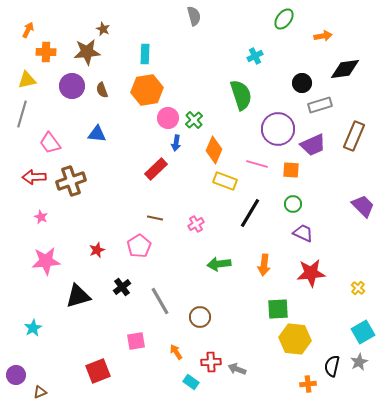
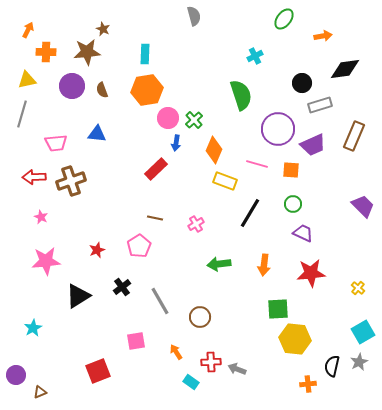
pink trapezoid at (50, 143): moved 6 px right; rotated 60 degrees counterclockwise
black triangle at (78, 296): rotated 16 degrees counterclockwise
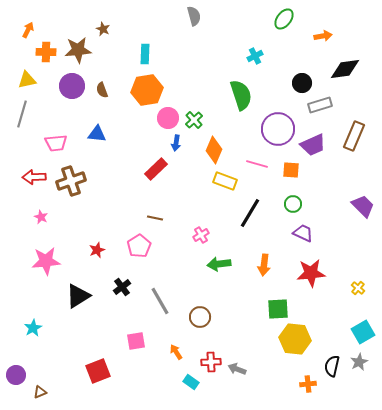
brown star at (87, 52): moved 9 px left, 2 px up
pink cross at (196, 224): moved 5 px right, 11 px down
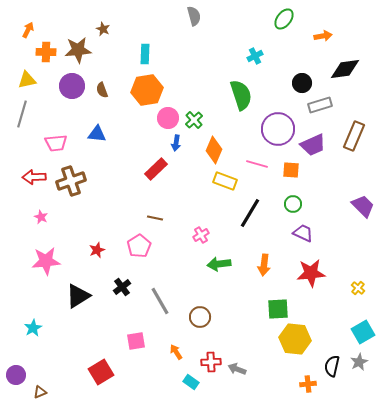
red square at (98, 371): moved 3 px right, 1 px down; rotated 10 degrees counterclockwise
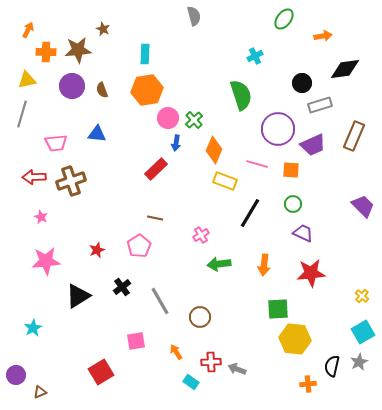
yellow cross at (358, 288): moved 4 px right, 8 px down
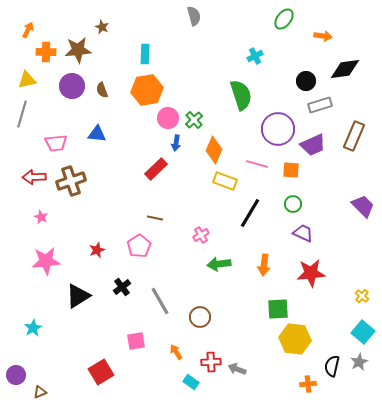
brown star at (103, 29): moved 1 px left, 2 px up
orange arrow at (323, 36): rotated 18 degrees clockwise
black circle at (302, 83): moved 4 px right, 2 px up
cyan square at (363, 332): rotated 20 degrees counterclockwise
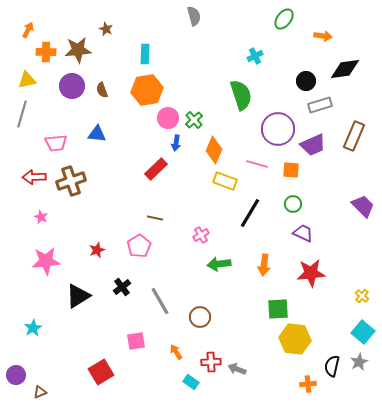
brown star at (102, 27): moved 4 px right, 2 px down
